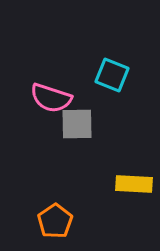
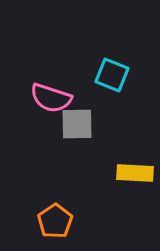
yellow rectangle: moved 1 px right, 11 px up
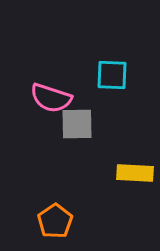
cyan square: rotated 20 degrees counterclockwise
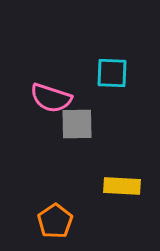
cyan square: moved 2 px up
yellow rectangle: moved 13 px left, 13 px down
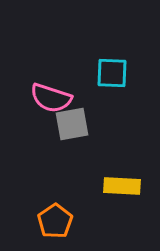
gray square: moved 5 px left; rotated 9 degrees counterclockwise
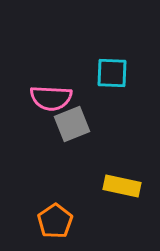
pink semicircle: rotated 15 degrees counterclockwise
gray square: rotated 12 degrees counterclockwise
yellow rectangle: rotated 9 degrees clockwise
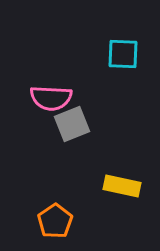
cyan square: moved 11 px right, 19 px up
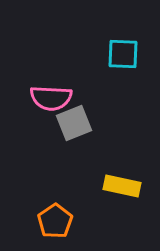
gray square: moved 2 px right, 1 px up
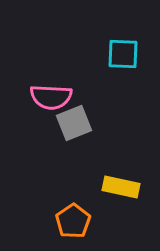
pink semicircle: moved 1 px up
yellow rectangle: moved 1 px left, 1 px down
orange pentagon: moved 18 px right
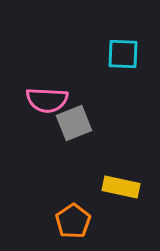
pink semicircle: moved 4 px left, 3 px down
